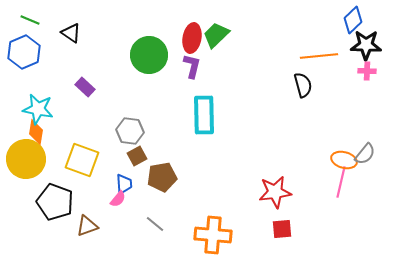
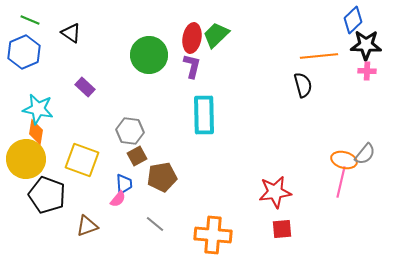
black pentagon: moved 8 px left, 7 px up
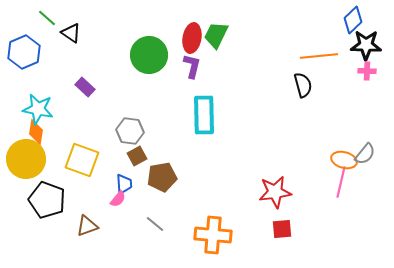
green line: moved 17 px right, 2 px up; rotated 18 degrees clockwise
green trapezoid: rotated 20 degrees counterclockwise
black pentagon: moved 5 px down
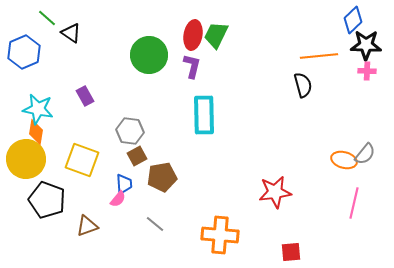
red ellipse: moved 1 px right, 3 px up
purple rectangle: moved 9 px down; rotated 18 degrees clockwise
pink line: moved 13 px right, 21 px down
red square: moved 9 px right, 23 px down
orange cross: moved 7 px right
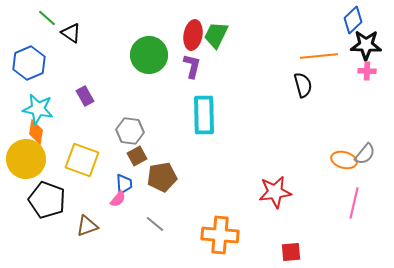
blue hexagon: moved 5 px right, 11 px down
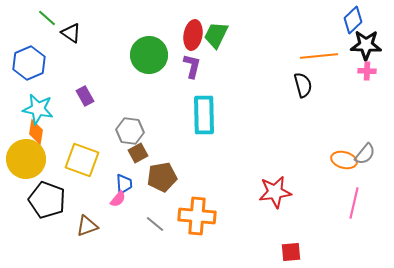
brown square: moved 1 px right, 3 px up
orange cross: moved 23 px left, 19 px up
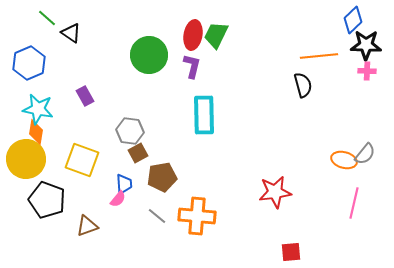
gray line: moved 2 px right, 8 px up
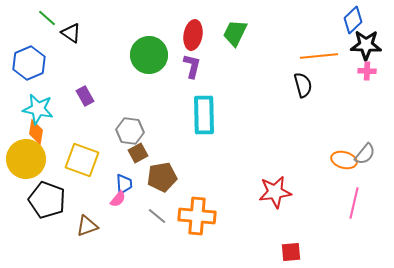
green trapezoid: moved 19 px right, 2 px up
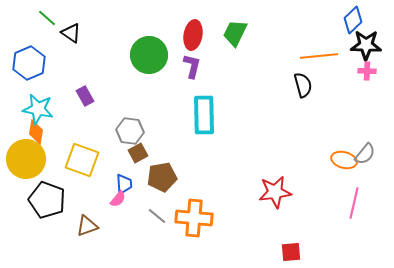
orange cross: moved 3 px left, 2 px down
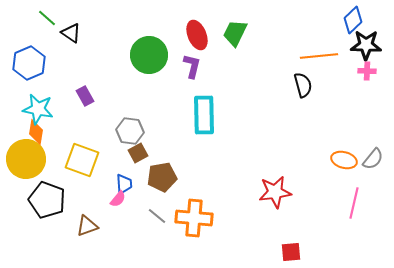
red ellipse: moved 4 px right; rotated 32 degrees counterclockwise
gray semicircle: moved 8 px right, 5 px down
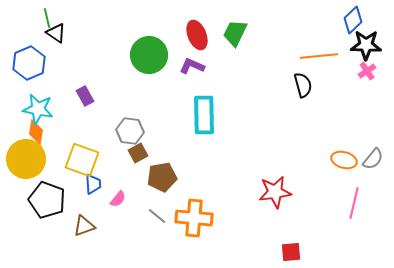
green line: rotated 36 degrees clockwise
black triangle: moved 15 px left
purple L-shape: rotated 80 degrees counterclockwise
pink cross: rotated 36 degrees counterclockwise
blue trapezoid: moved 31 px left
brown triangle: moved 3 px left
